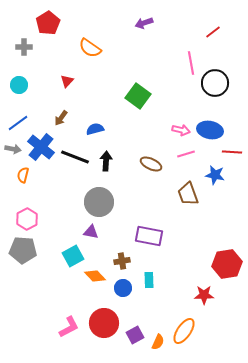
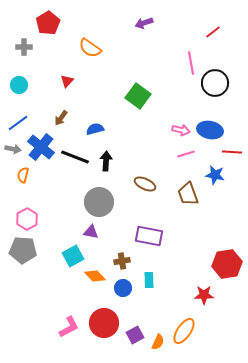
brown ellipse at (151, 164): moved 6 px left, 20 px down
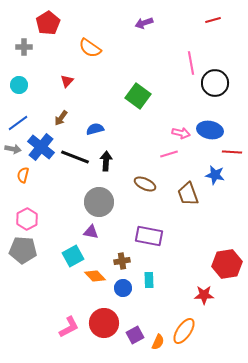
red line at (213, 32): moved 12 px up; rotated 21 degrees clockwise
pink arrow at (181, 130): moved 3 px down
pink line at (186, 154): moved 17 px left
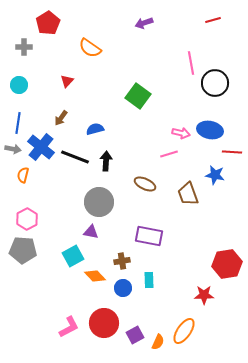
blue line at (18, 123): rotated 45 degrees counterclockwise
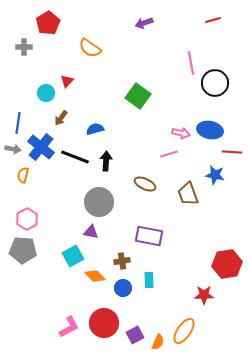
cyan circle at (19, 85): moved 27 px right, 8 px down
